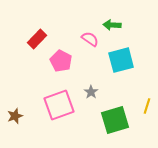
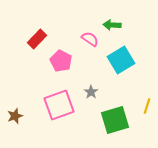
cyan square: rotated 16 degrees counterclockwise
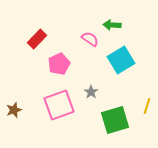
pink pentagon: moved 2 px left, 3 px down; rotated 20 degrees clockwise
brown star: moved 1 px left, 6 px up
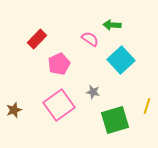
cyan square: rotated 12 degrees counterclockwise
gray star: moved 2 px right; rotated 24 degrees counterclockwise
pink square: rotated 16 degrees counterclockwise
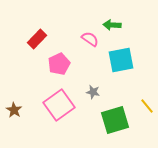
cyan square: rotated 32 degrees clockwise
yellow line: rotated 56 degrees counterclockwise
brown star: rotated 21 degrees counterclockwise
